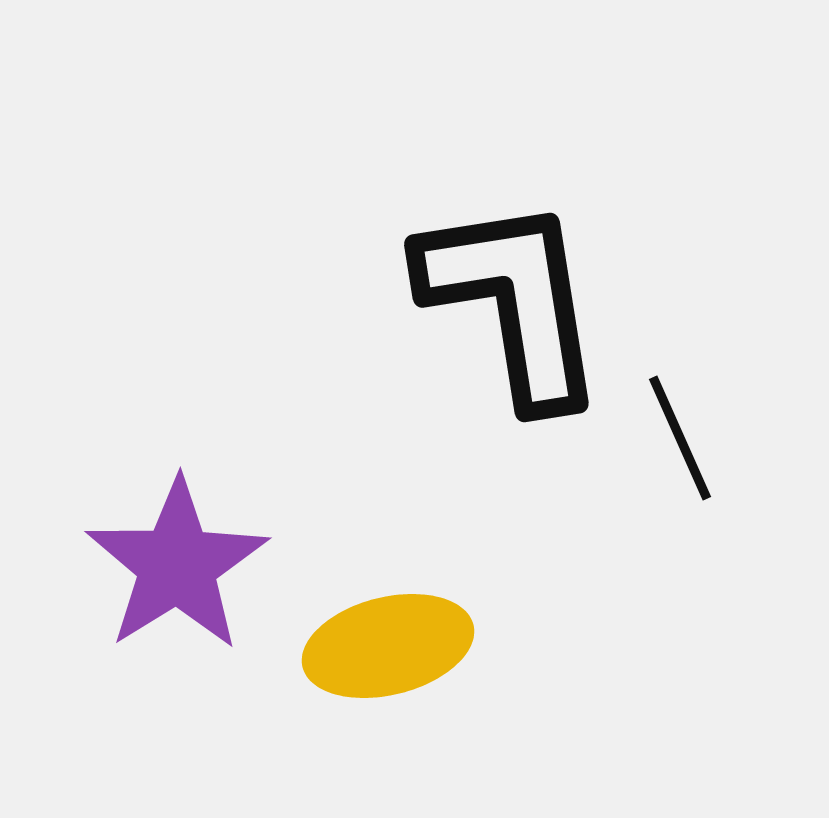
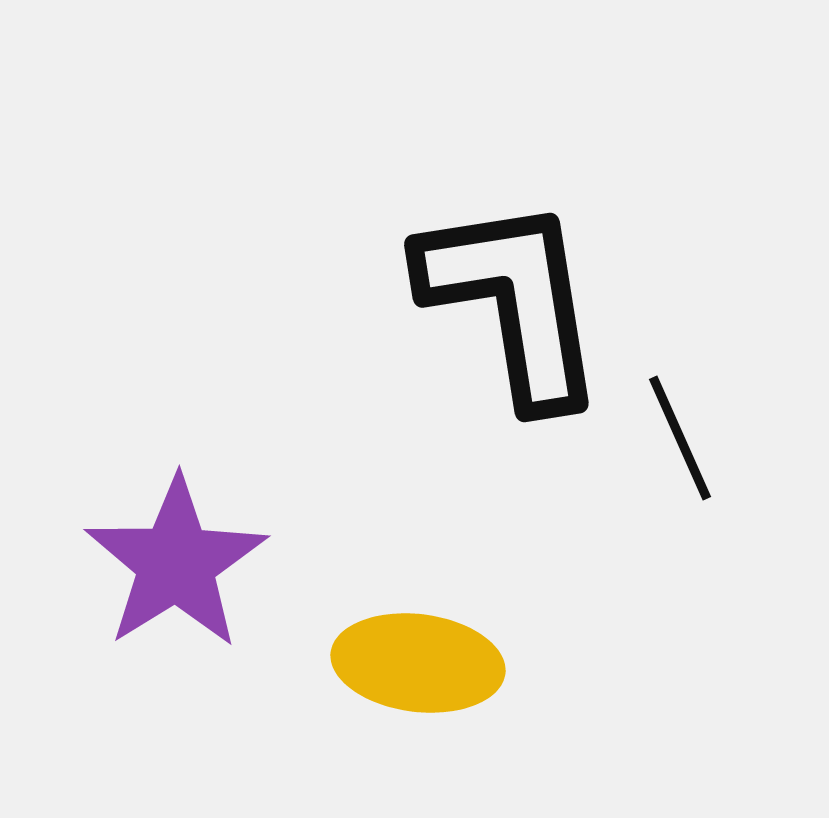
purple star: moved 1 px left, 2 px up
yellow ellipse: moved 30 px right, 17 px down; rotated 21 degrees clockwise
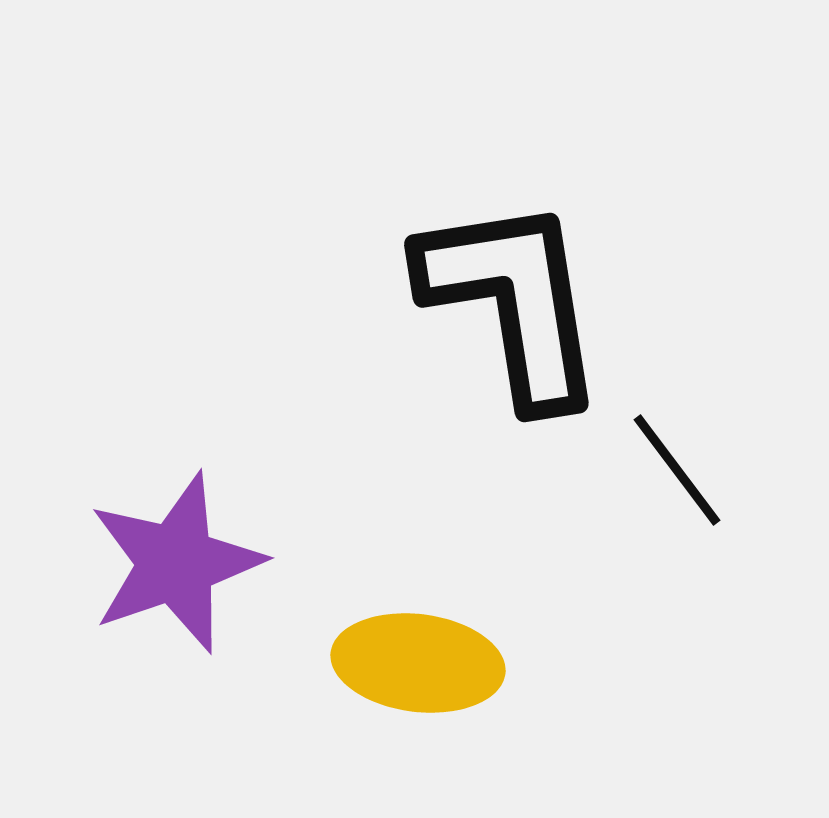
black line: moved 3 px left, 32 px down; rotated 13 degrees counterclockwise
purple star: rotated 13 degrees clockwise
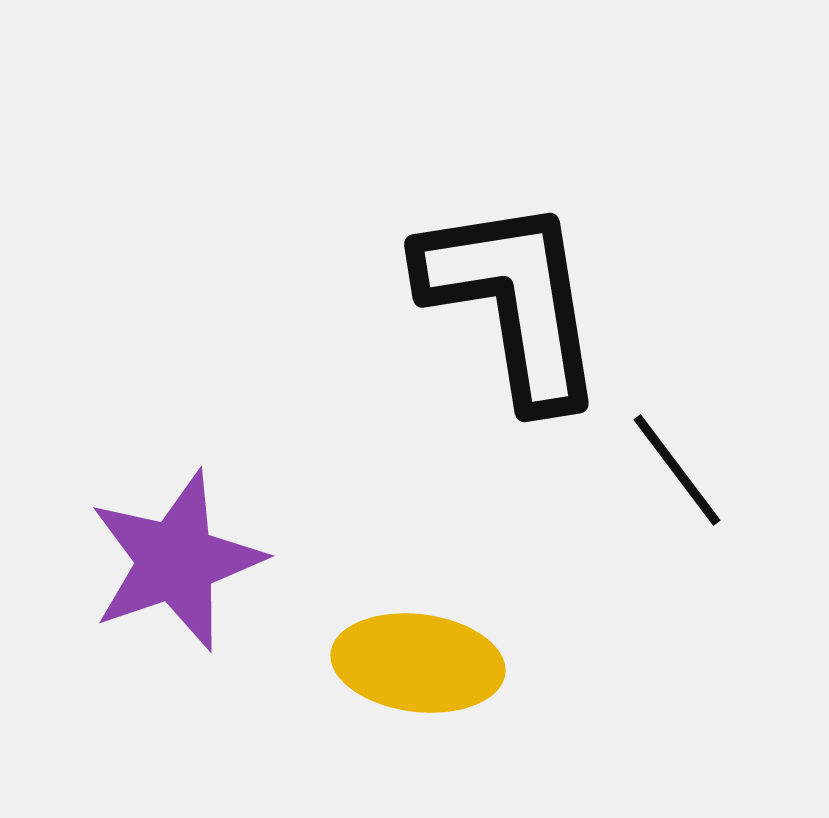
purple star: moved 2 px up
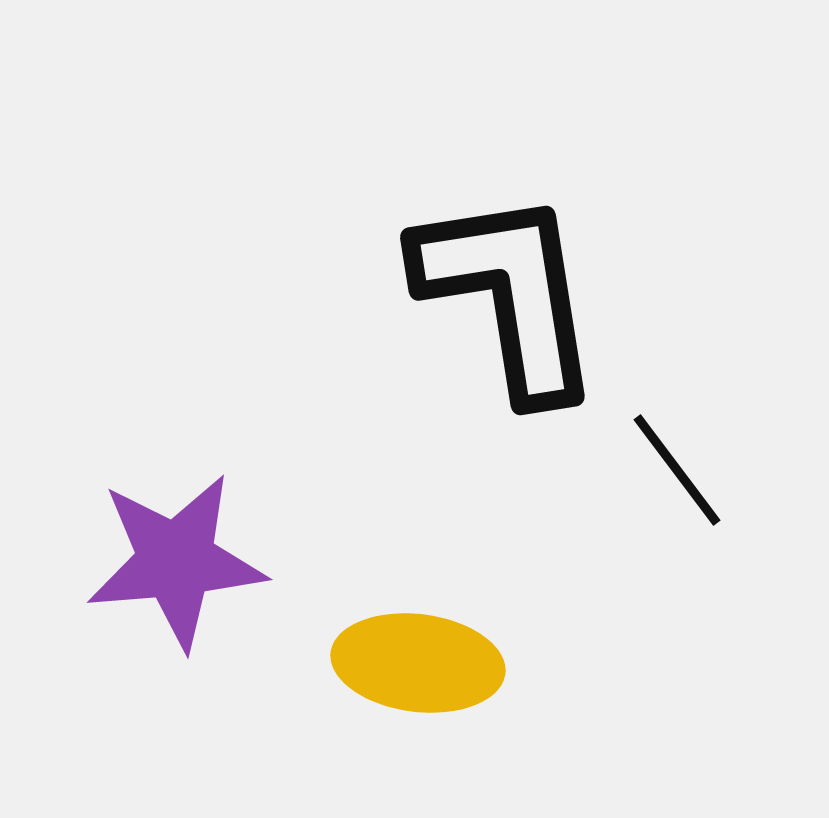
black L-shape: moved 4 px left, 7 px up
purple star: rotated 14 degrees clockwise
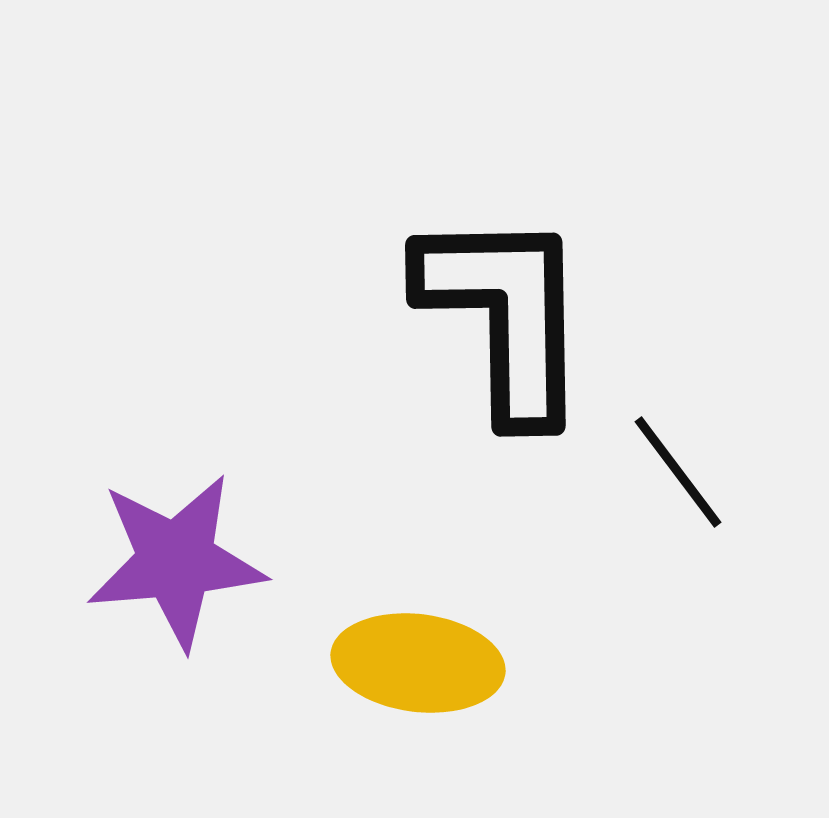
black L-shape: moved 4 px left, 21 px down; rotated 8 degrees clockwise
black line: moved 1 px right, 2 px down
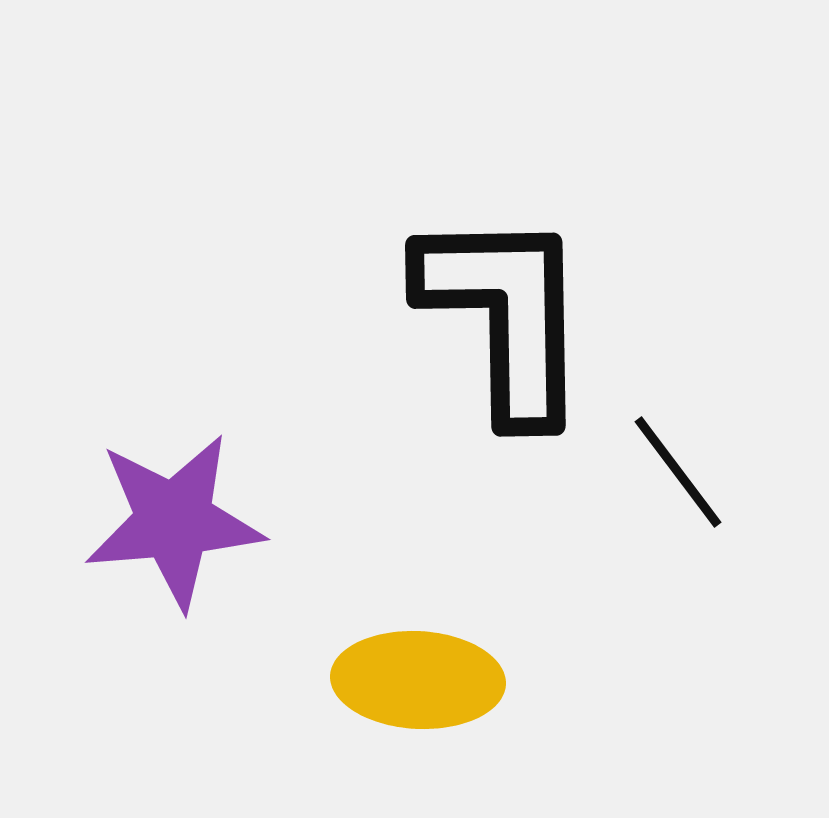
purple star: moved 2 px left, 40 px up
yellow ellipse: moved 17 px down; rotated 4 degrees counterclockwise
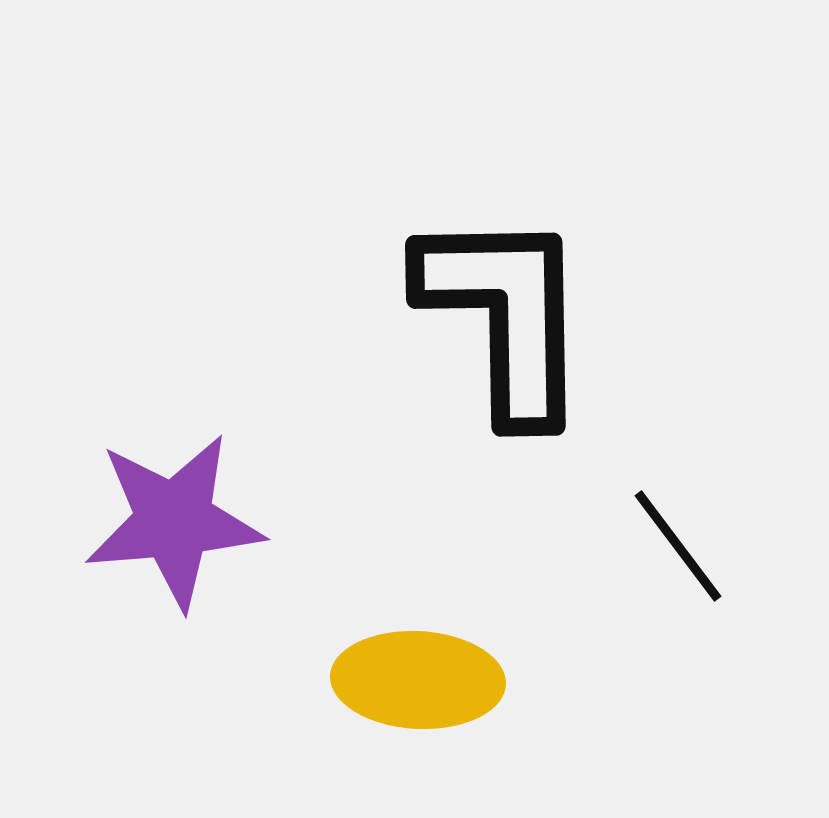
black line: moved 74 px down
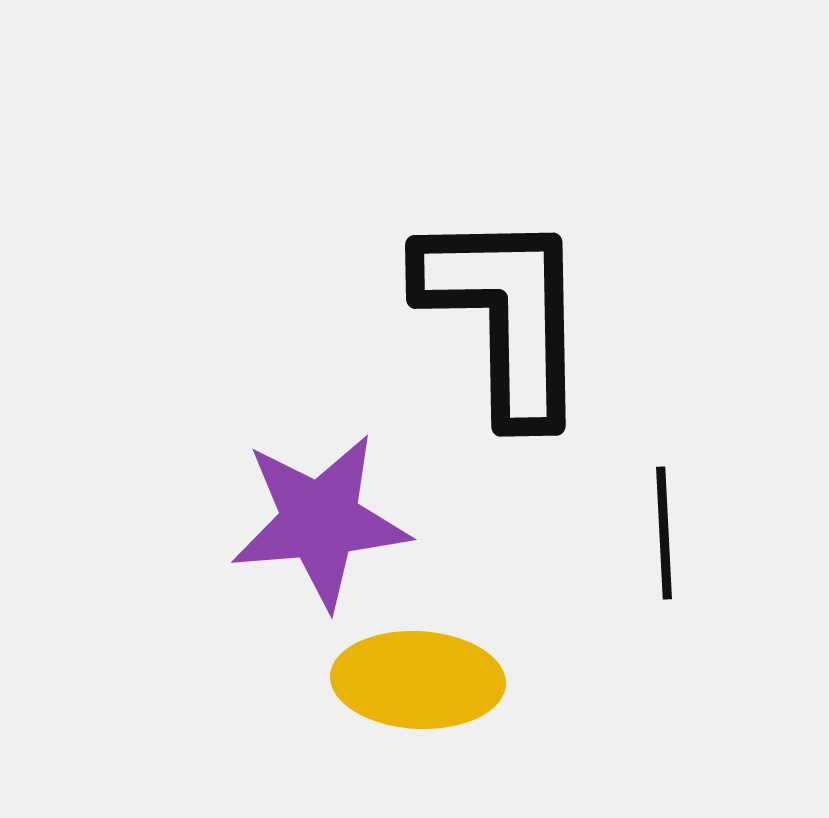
purple star: moved 146 px right
black line: moved 14 px left, 13 px up; rotated 34 degrees clockwise
